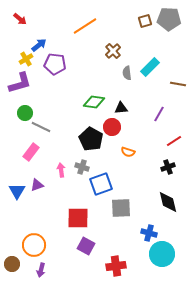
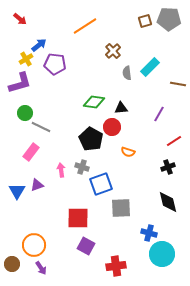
purple arrow: moved 2 px up; rotated 48 degrees counterclockwise
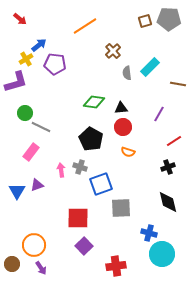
purple L-shape: moved 4 px left, 1 px up
red circle: moved 11 px right
gray cross: moved 2 px left
purple square: moved 2 px left; rotated 18 degrees clockwise
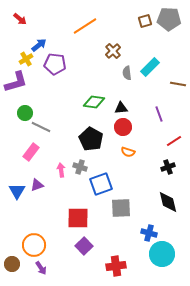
purple line: rotated 49 degrees counterclockwise
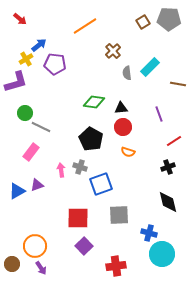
brown square: moved 2 px left, 1 px down; rotated 16 degrees counterclockwise
blue triangle: rotated 30 degrees clockwise
gray square: moved 2 px left, 7 px down
orange circle: moved 1 px right, 1 px down
